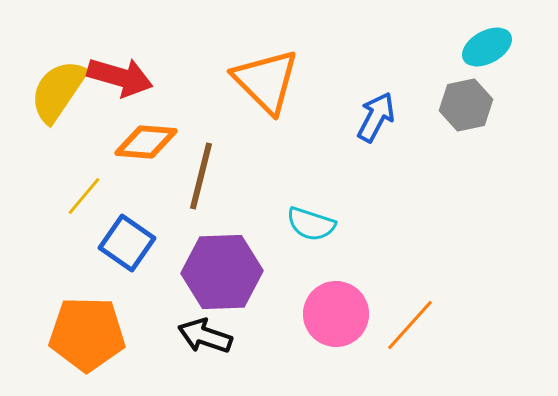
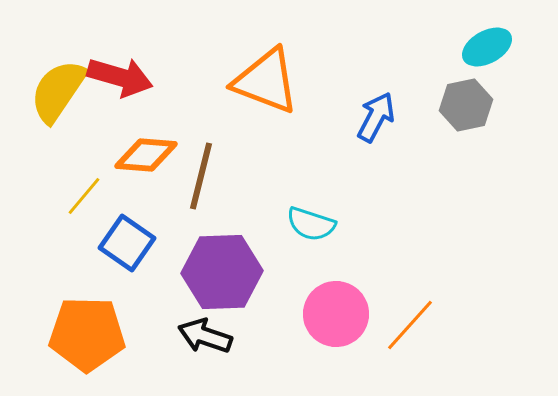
orange triangle: rotated 24 degrees counterclockwise
orange diamond: moved 13 px down
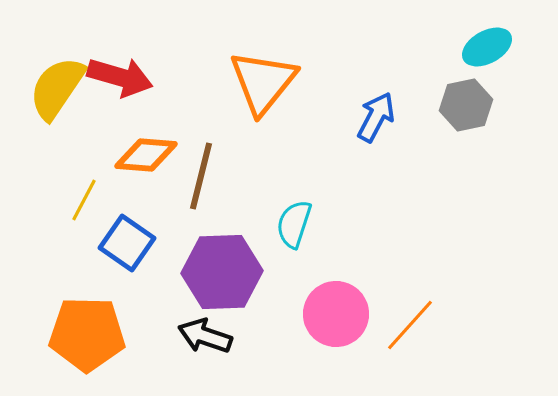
orange triangle: moved 3 px left, 1 px down; rotated 48 degrees clockwise
yellow semicircle: moved 1 px left, 3 px up
yellow line: moved 4 px down; rotated 12 degrees counterclockwise
cyan semicircle: moved 17 px left; rotated 90 degrees clockwise
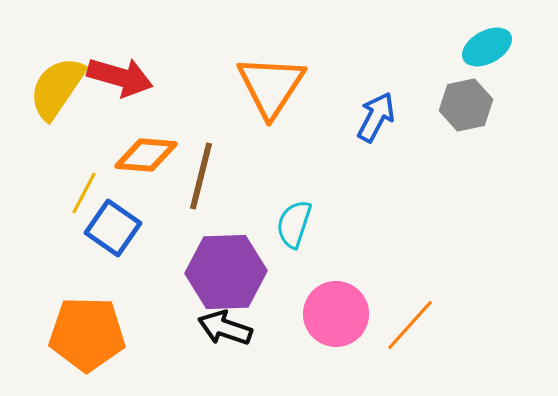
orange triangle: moved 8 px right, 4 px down; rotated 6 degrees counterclockwise
yellow line: moved 7 px up
blue square: moved 14 px left, 15 px up
purple hexagon: moved 4 px right
black arrow: moved 20 px right, 8 px up
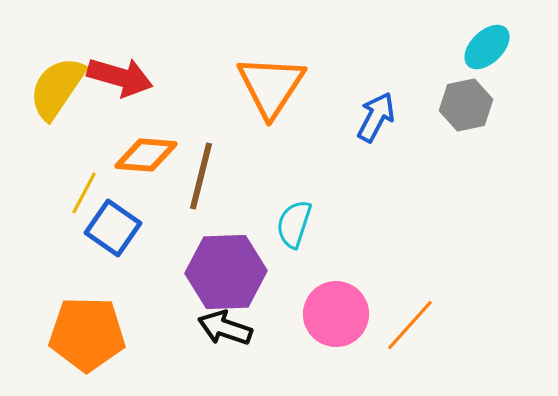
cyan ellipse: rotated 15 degrees counterclockwise
